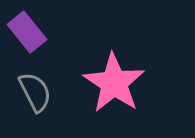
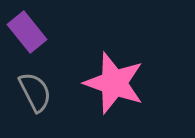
pink star: rotated 14 degrees counterclockwise
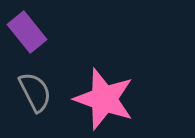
pink star: moved 10 px left, 16 px down
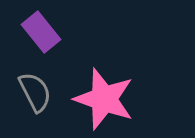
purple rectangle: moved 14 px right
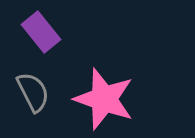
gray semicircle: moved 2 px left
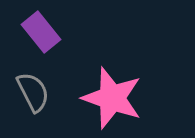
pink star: moved 8 px right, 1 px up
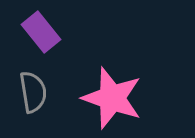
gray semicircle: rotated 18 degrees clockwise
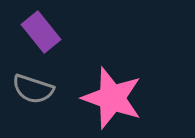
gray semicircle: moved 3 px up; rotated 117 degrees clockwise
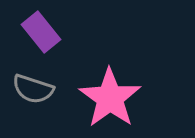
pink star: moved 2 px left; rotated 16 degrees clockwise
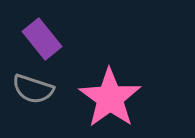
purple rectangle: moved 1 px right, 7 px down
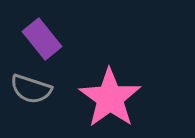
gray semicircle: moved 2 px left
